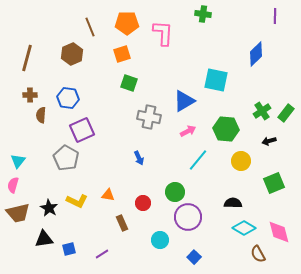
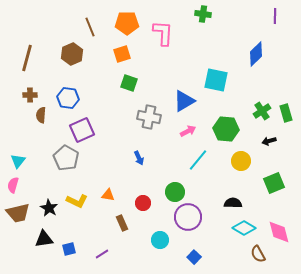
green rectangle at (286, 113): rotated 54 degrees counterclockwise
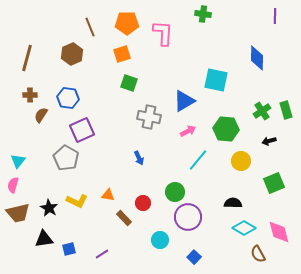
blue diamond at (256, 54): moved 1 px right, 4 px down; rotated 45 degrees counterclockwise
green rectangle at (286, 113): moved 3 px up
brown semicircle at (41, 115): rotated 28 degrees clockwise
brown rectangle at (122, 223): moved 2 px right, 5 px up; rotated 21 degrees counterclockwise
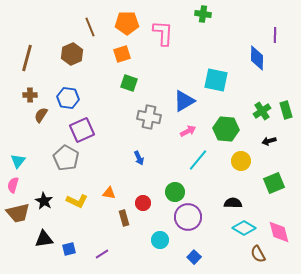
purple line at (275, 16): moved 19 px down
orange triangle at (108, 195): moved 1 px right, 2 px up
black star at (49, 208): moved 5 px left, 7 px up
brown rectangle at (124, 218): rotated 28 degrees clockwise
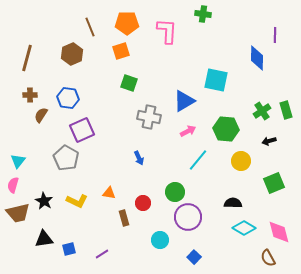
pink L-shape at (163, 33): moved 4 px right, 2 px up
orange square at (122, 54): moved 1 px left, 3 px up
brown semicircle at (258, 254): moved 10 px right, 4 px down
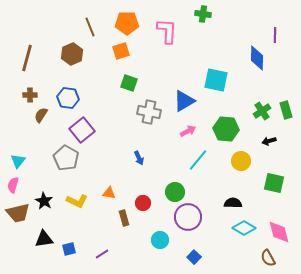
gray cross at (149, 117): moved 5 px up
purple square at (82, 130): rotated 15 degrees counterclockwise
green square at (274, 183): rotated 35 degrees clockwise
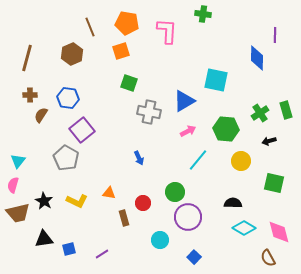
orange pentagon at (127, 23): rotated 10 degrees clockwise
green cross at (262, 111): moved 2 px left, 2 px down
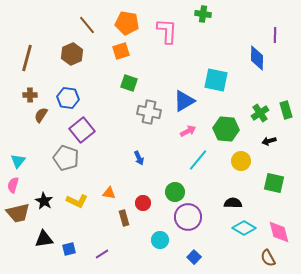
brown line at (90, 27): moved 3 px left, 2 px up; rotated 18 degrees counterclockwise
gray pentagon at (66, 158): rotated 10 degrees counterclockwise
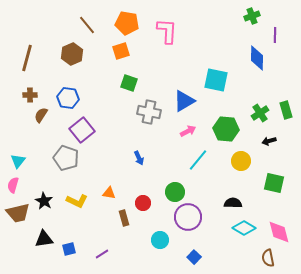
green cross at (203, 14): moved 49 px right, 2 px down; rotated 28 degrees counterclockwise
brown semicircle at (268, 258): rotated 18 degrees clockwise
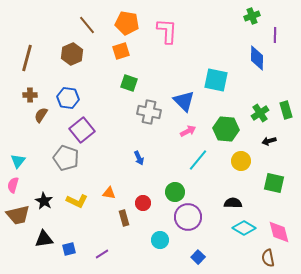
blue triangle at (184, 101): rotated 45 degrees counterclockwise
brown trapezoid at (18, 213): moved 2 px down
blue square at (194, 257): moved 4 px right
